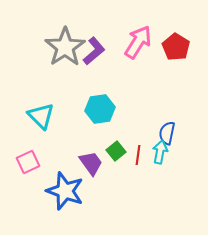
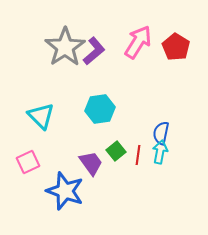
blue semicircle: moved 6 px left
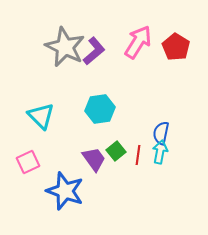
gray star: rotated 12 degrees counterclockwise
purple trapezoid: moved 3 px right, 4 px up
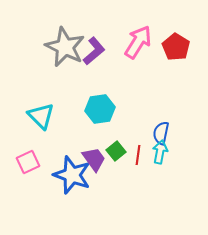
blue star: moved 7 px right, 16 px up
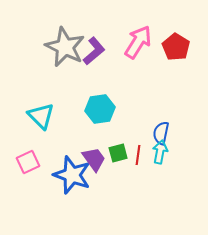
green square: moved 2 px right, 2 px down; rotated 24 degrees clockwise
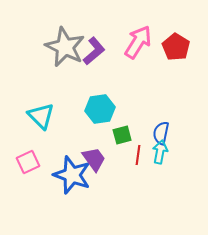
green square: moved 4 px right, 18 px up
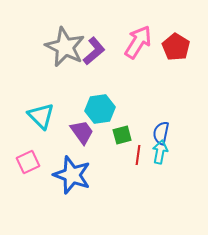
purple trapezoid: moved 12 px left, 27 px up
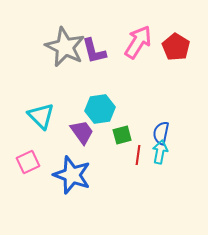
purple L-shape: rotated 116 degrees clockwise
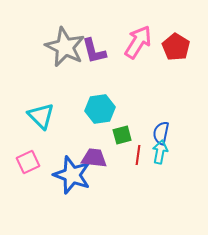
purple trapezoid: moved 12 px right, 26 px down; rotated 48 degrees counterclockwise
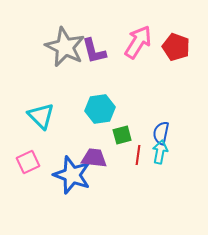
red pentagon: rotated 12 degrees counterclockwise
